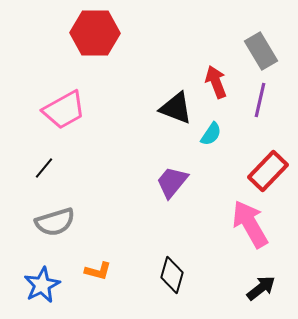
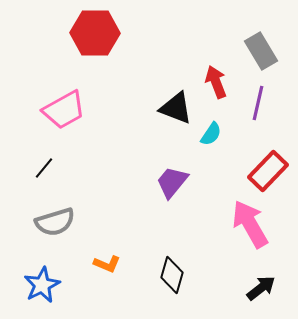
purple line: moved 2 px left, 3 px down
orange L-shape: moved 9 px right, 7 px up; rotated 8 degrees clockwise
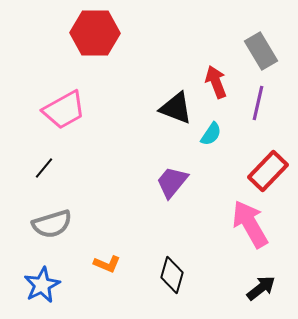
gray semicircle: moved 3 px left, 2 px down
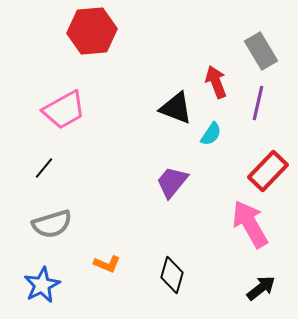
red hexagon: moved 3 px left, 2 px up; rotated 6 degrees counterclockwise
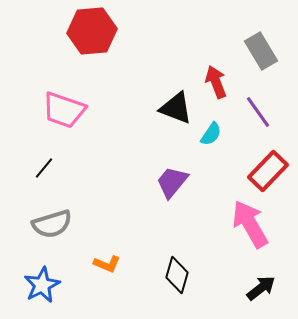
purple line: moved 9 px down; rotated 48 degrees counterclockwise
pink trapezoid: rotated 48 degrees clockwise
black diamond: moved 5 px right
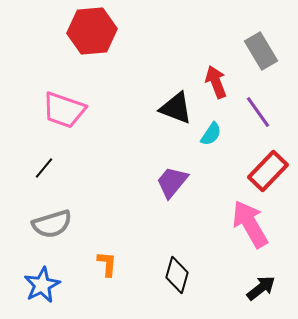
orange L-shape: rotated 108 degrees counterclockwise
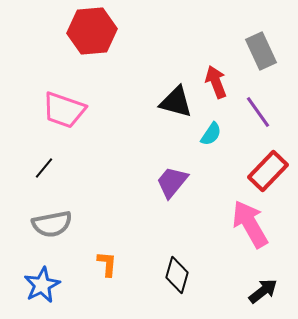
gray rectangle: rotated 6 degrees clockwise
black triangle: moved 6 px up; rotated 6 degrees counterclockwise
gray semicircle: rotated 6 degrees clockwise
black arrow: moved 2 px right, 3 px down
